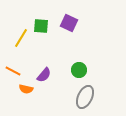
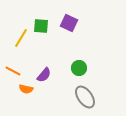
green circle: moved 2 px up
gray ellipse: rotated 60 degrees counterclockwise
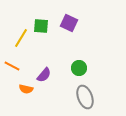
orange line: moved 1 px left, 5 px up
gray ellipse: rotated 15 degrees clockwise
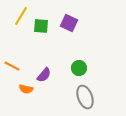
yellow line: moved 22 px up
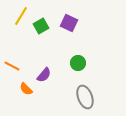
green square: rotated 35 degrees counterclockwise
green circle: moved 1 px left, 5 px up
orange semicircle: rotated 32 degrees clockwise
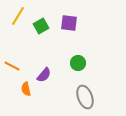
yellow line: moved 3 px left
purple square: rotated 18 degrees counterclockwise
orange semicircle: rotated 32 degrees clockwise
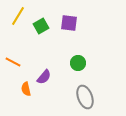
orange line: moved 1 px right, 4 px up
purple semicircle: moved 2 px down
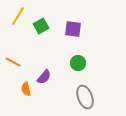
purple square: moved 4 px right, 6 px down
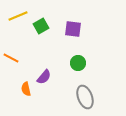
yellow line: rotated 36 degrees clockwise
orange line: moved 2 px left, 4 px up
